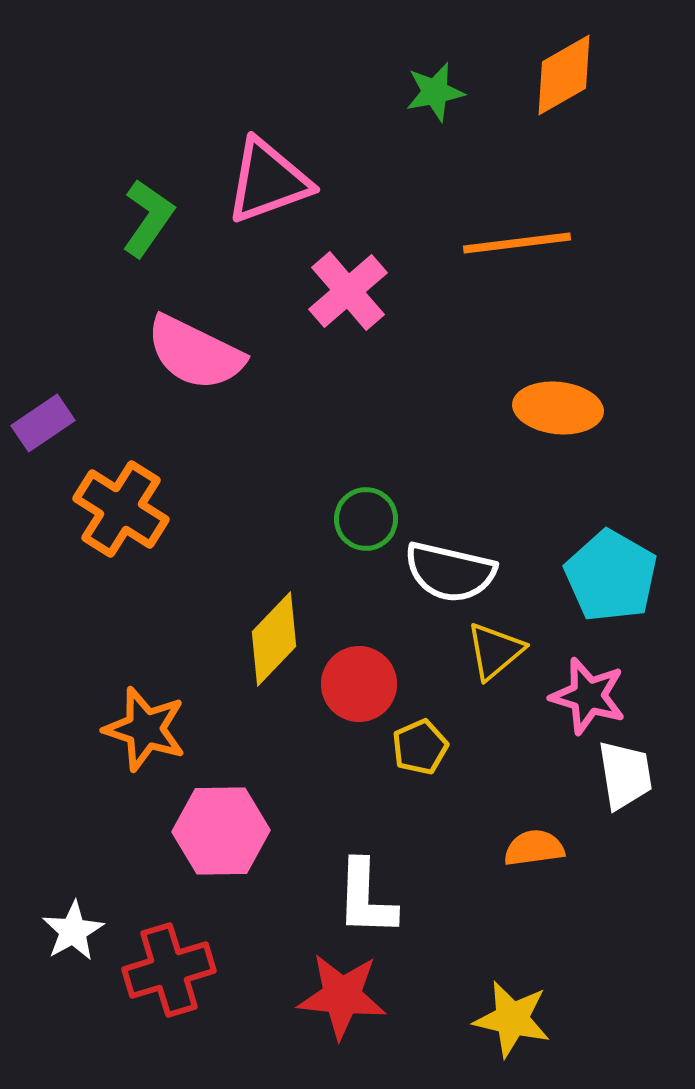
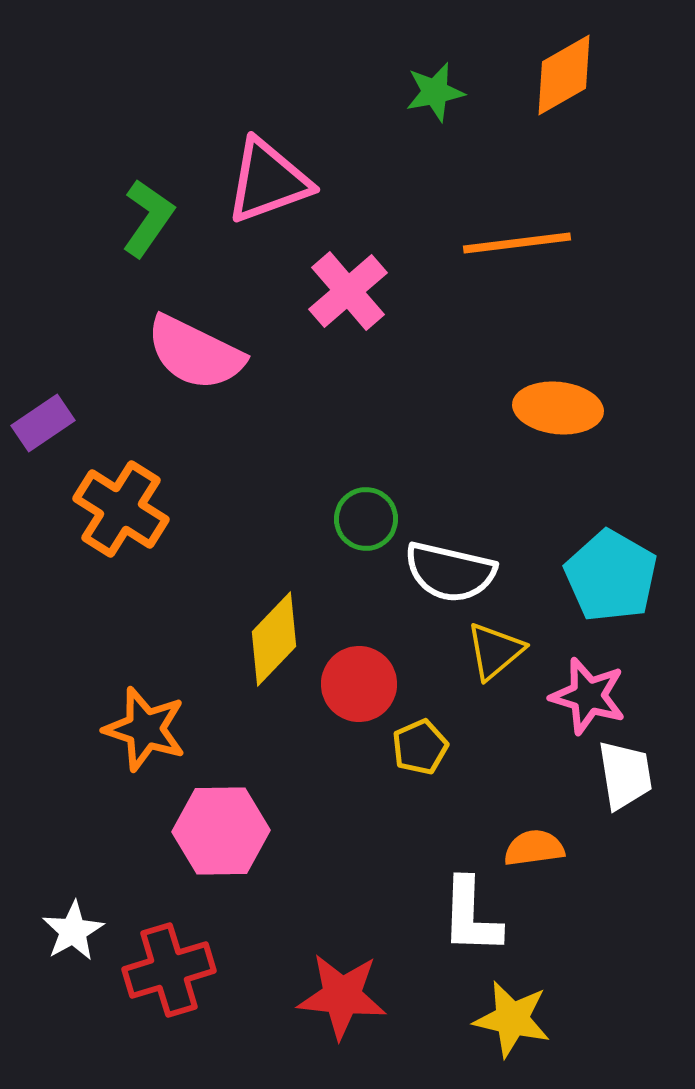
white L-shape: moved 105 px right, 18 px down
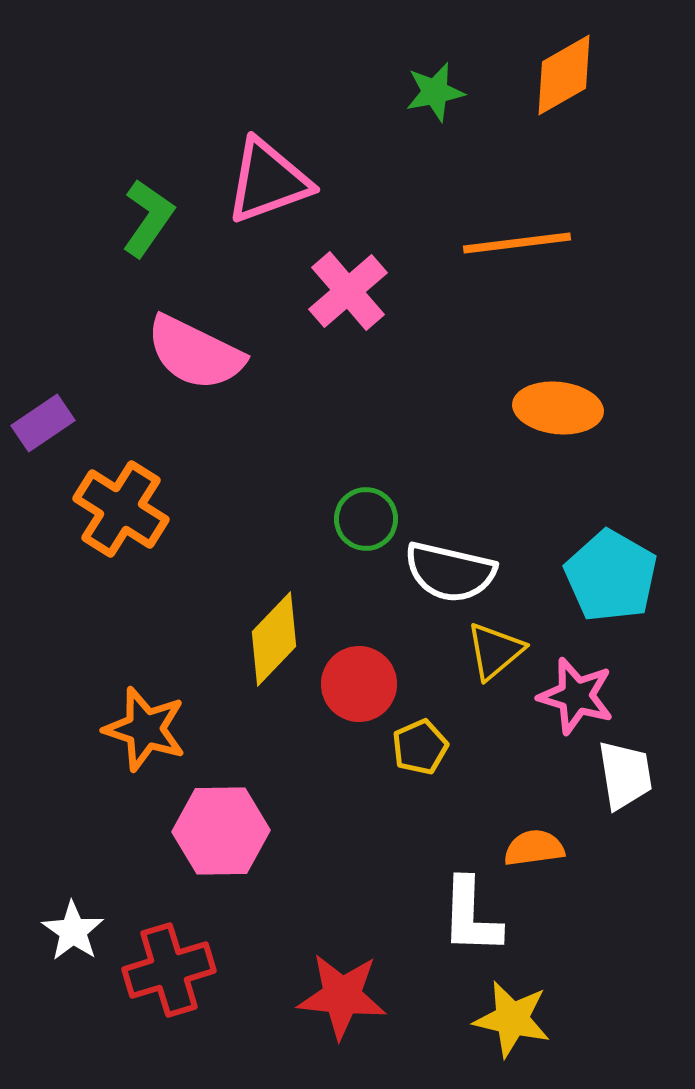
pink star: moved 12 px left
white star: rotated 8 degrees counterclockwise
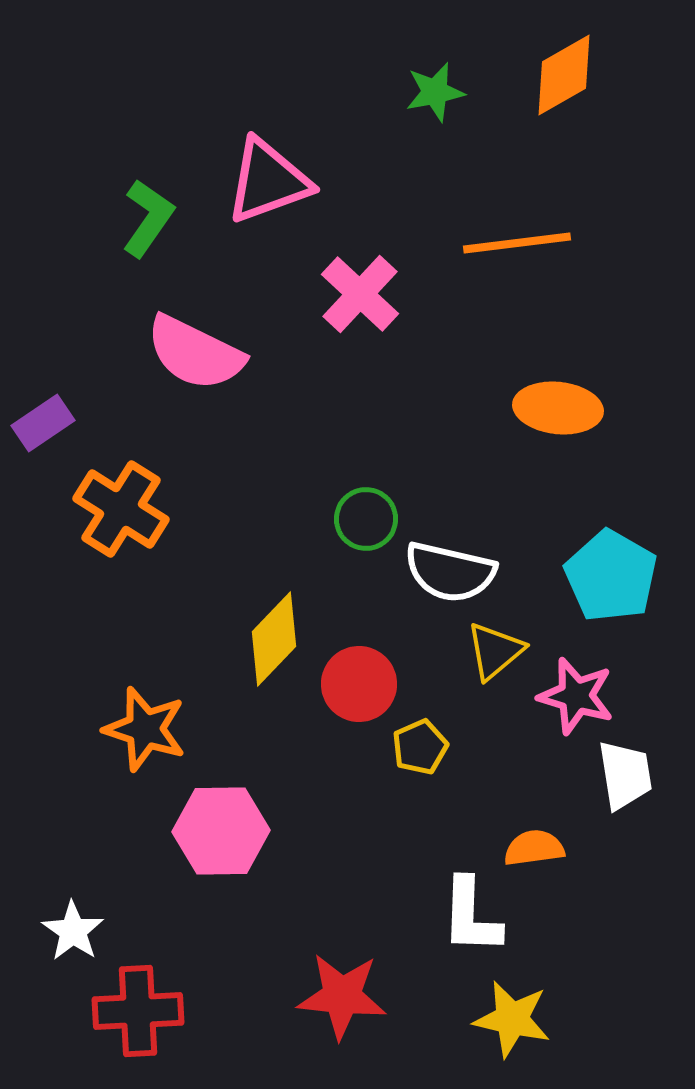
pink cross: moved 12 px right, 3 px down; rotated 6 degrees counterclockwise
red cross: moved 31 px left, 41 px down; rotated 14 degrees clockwise
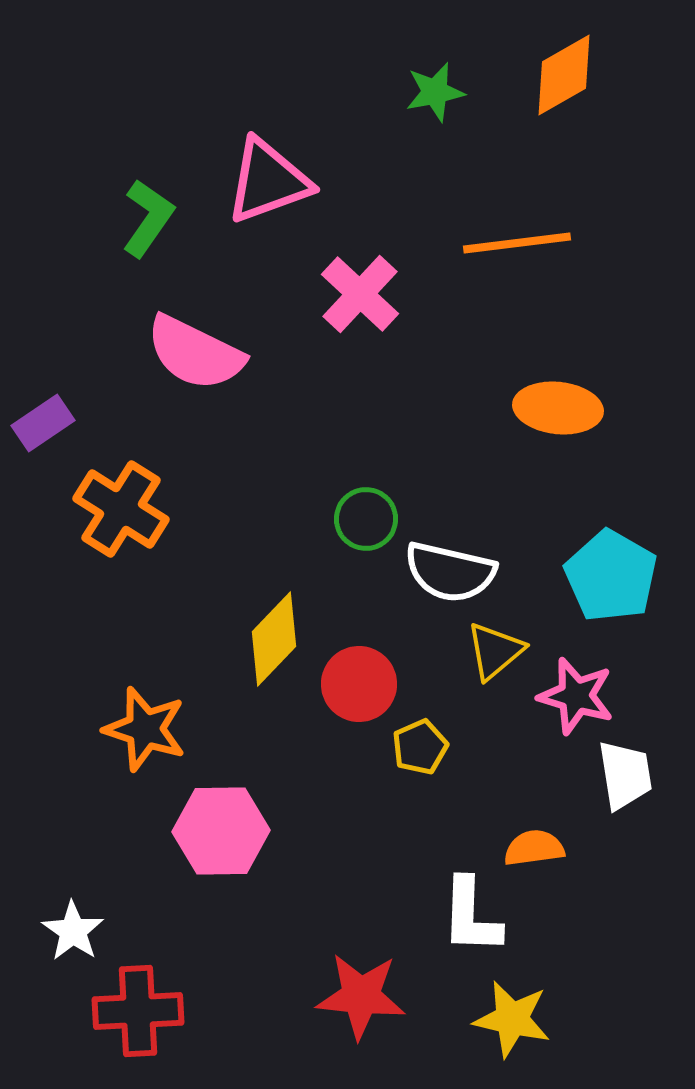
red star: moved 19 px right
